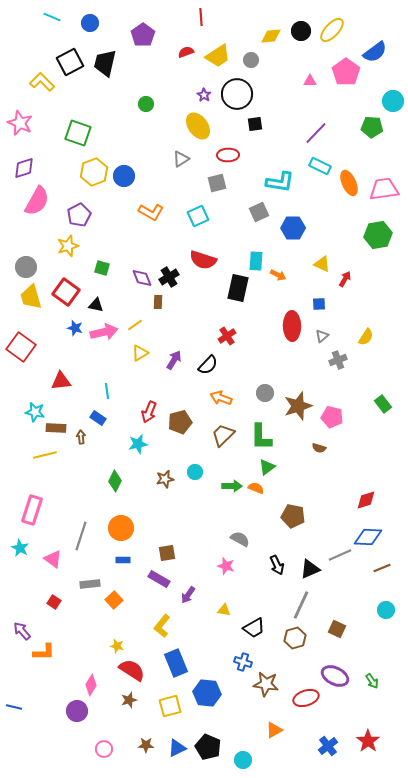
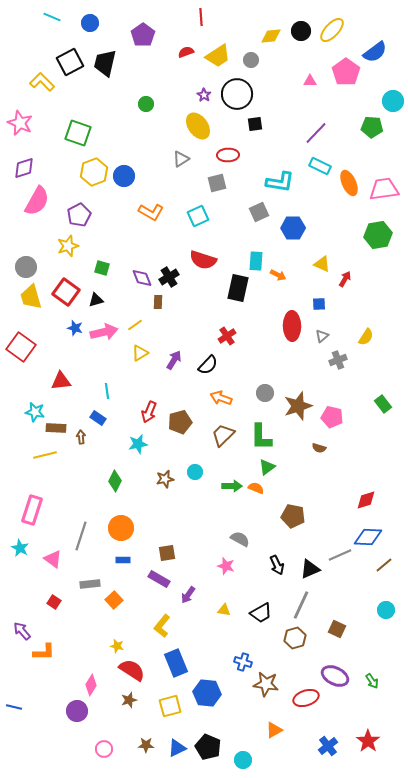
black triangle at (96, 305): moved 5 px up; rotated 28 degrees counterclockwise
brown line at (382, 568): moved 2 px right, 3 px up; rotated 18 degrees counterclockwise
black trapezoid at (254, 628): moved 7 px right, 15 px up
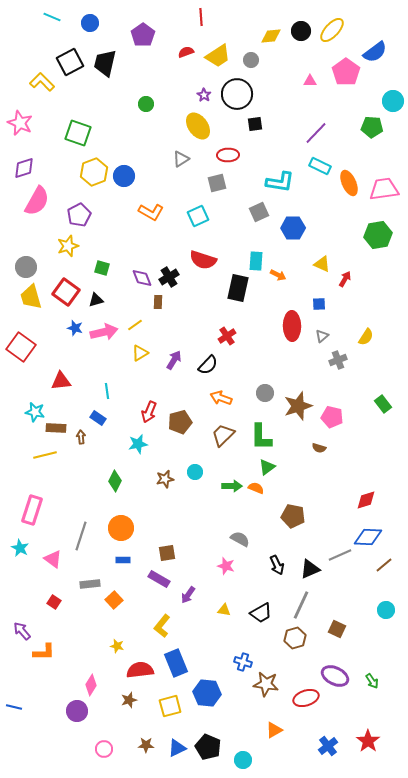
red semicircle at (132, 670): moved 8 px right; rotated 40 degrees counterclockwise
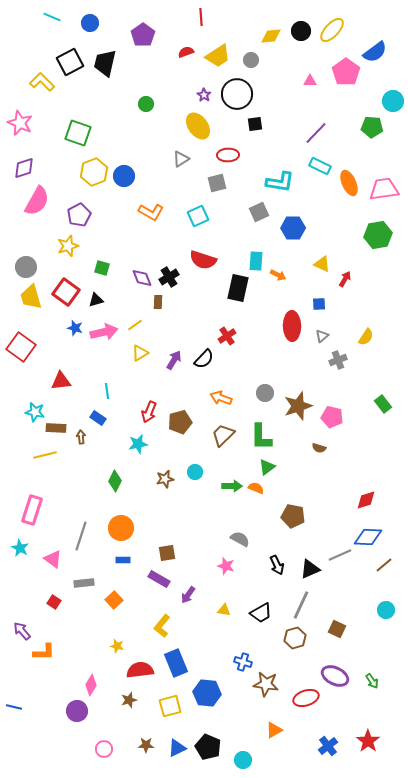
black semicircle at (208, 365): moved 4 px left, 6 px up
gray rectangle at (90, 584): moved 6 px left, 1 px up
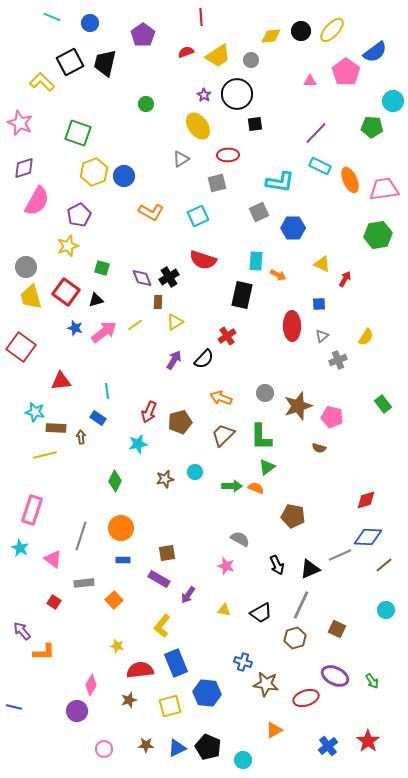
orange ellipse at (349, 183): moved 1 px right, 3 px up
black rectangle at (238, 288): moved 4 px right, 7 px down
pink arrow at (104, 332): rotated 24 degrees counterclockwise
yellow triangle at (140, 353): moved 35 px right, 31 px up
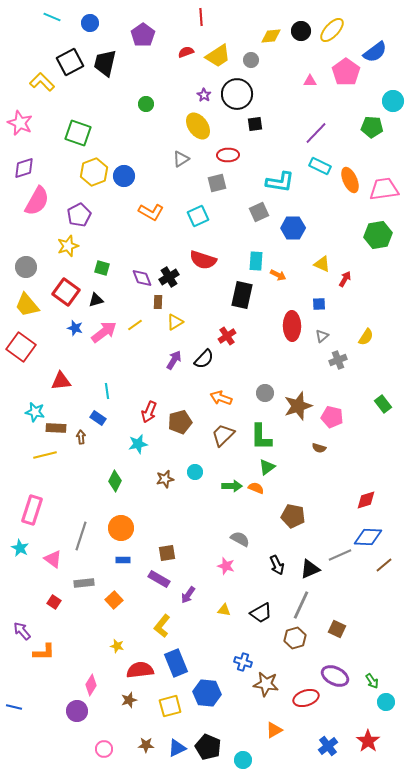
yellow trapezoid at (31, 297): moved 4 px left, 8 px down; rotated 24 degrees counterclockwise
cyan circle at (386, 610): moved 92 px down
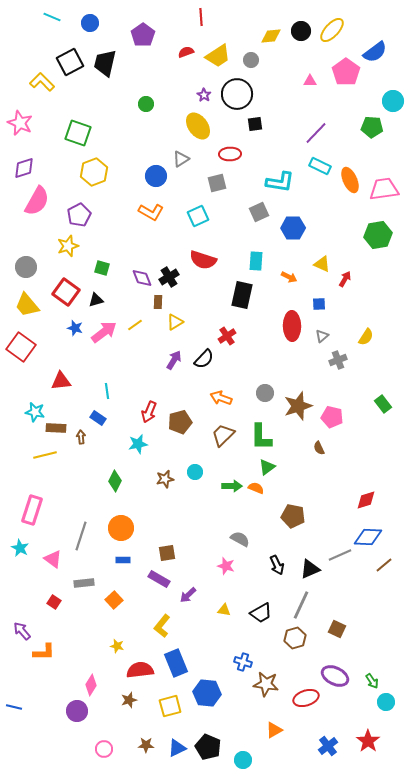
red ellipse at (228, 155): moved 2 px right, 1 px up
blue circle at (124, 176): moved 32 px right
orange arrow at (278, 275): moved 11 px right, 2 px down
brown semicircle at (319, 448): rotated 48 degrees clockwise
purple arrow at (188, 595): rotated 12 degrees clockwise
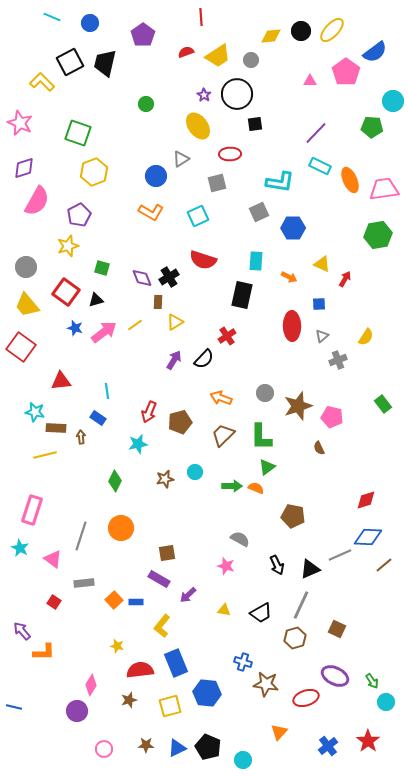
blue rectangle at (123, 560): moved 13 px right, 42 px down
orange triangle at (274, 730): moved 5 px right, 2 px down; rotated 18 degrees counterclockwise
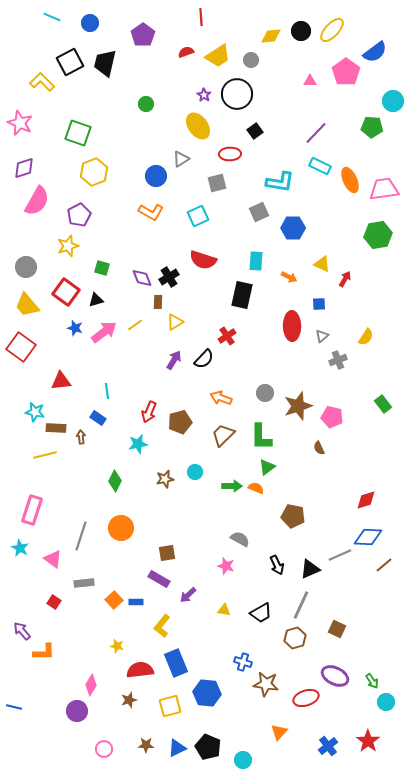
black square at (255, 124): moved 7 px down; rotated 28 degrees counterclockwise
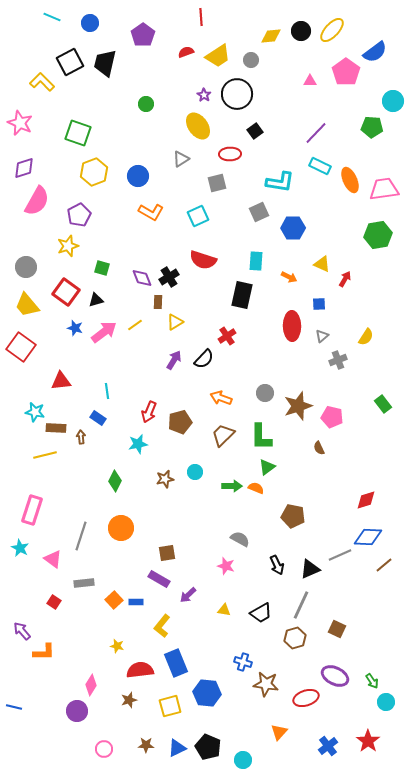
blue circle at (156, 176): moved 18 px left
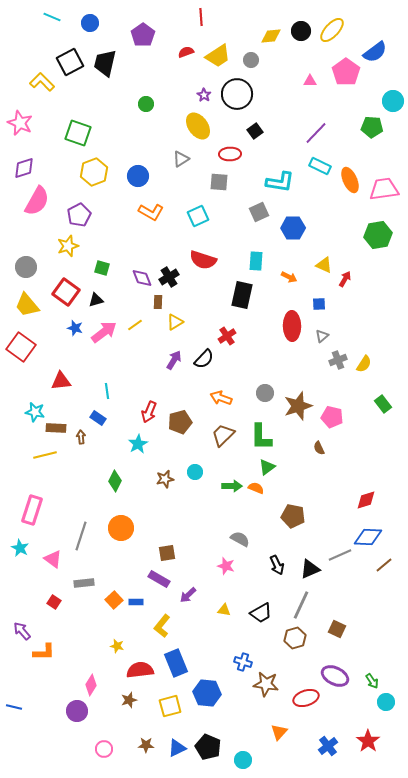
gray square at (217, 183): moved 2 px right, 1 px up; rotated 18 degrees clockwise
yellow triangle at (322, 264): moved 2 px right, 1 px down
yellow semicircle at (366, 337): moved 2 px left, 27 px down
cyan star at (138, 444): rotated 18 degrees counterclockwise
